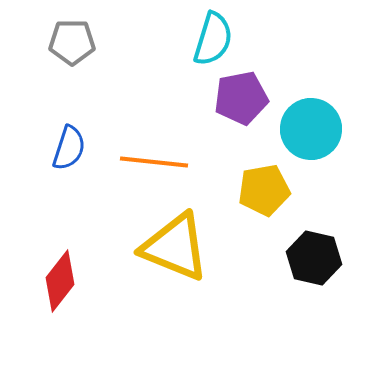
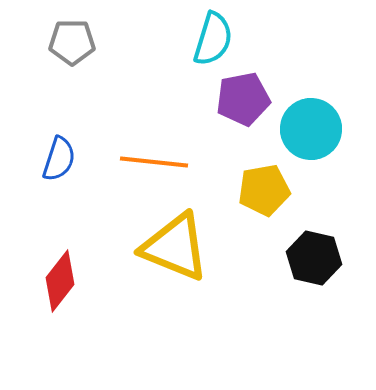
purple pentagon: moved 2 px right, 1 px down
blue semicircle: moved 10 px left, 11 px down
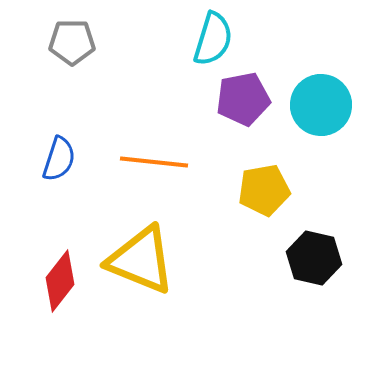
cyan circle: moved 10 px right, 24 px up
yellow triangle: moved 34 px left, 13 px down
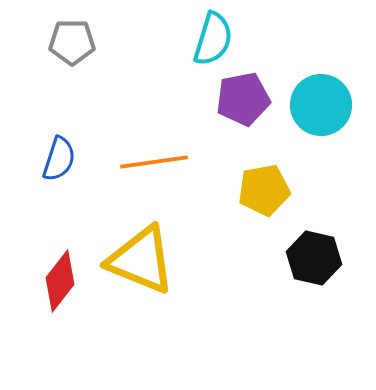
orange line: rotated 14 degrees counterclockwise
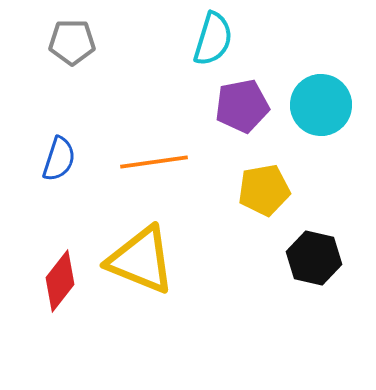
purple pentagon: moved 1 px left, 7 px down
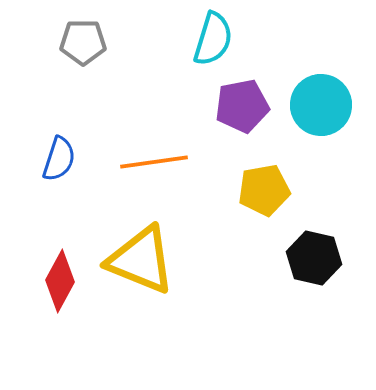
gray pentagon: moved 11 px right
red diamond: rotated 10 degrees counterclockwise
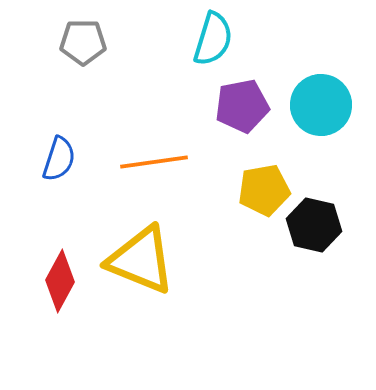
black hexagon: moved 33 px up
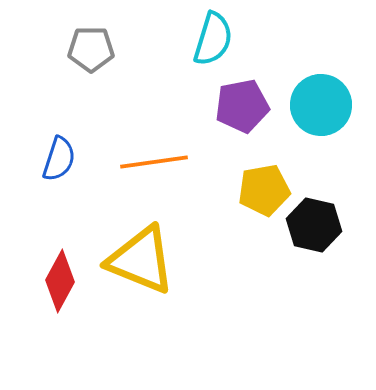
gray pentagon: moved 8 px right, 7 px down
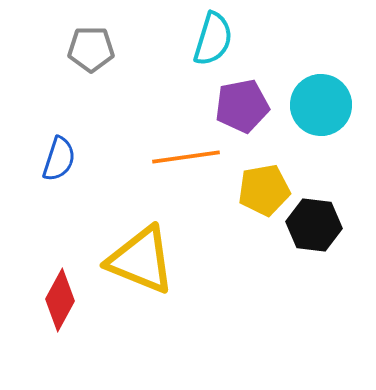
orange line: moved 32 px right, 5 px up
black hexagon: rotated 6 degrees counterclockwise
red diamond: moved 19 px down
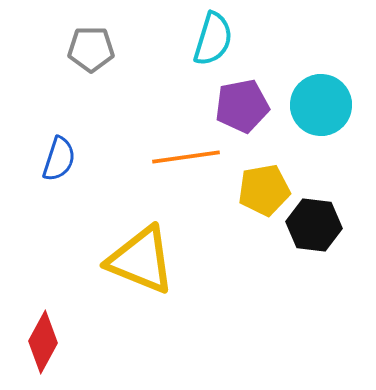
red diamond: moved 17 px left, 42 px down
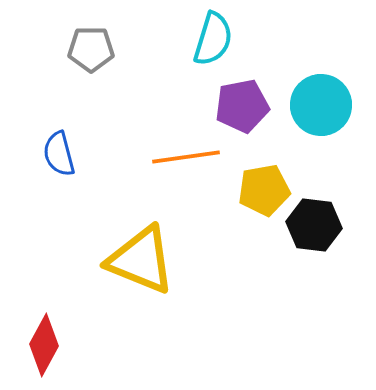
blue semicircle: moved 5 px up; rotated 147 degrees clockwise
red diamond: moved 1 px right, 3 px down
